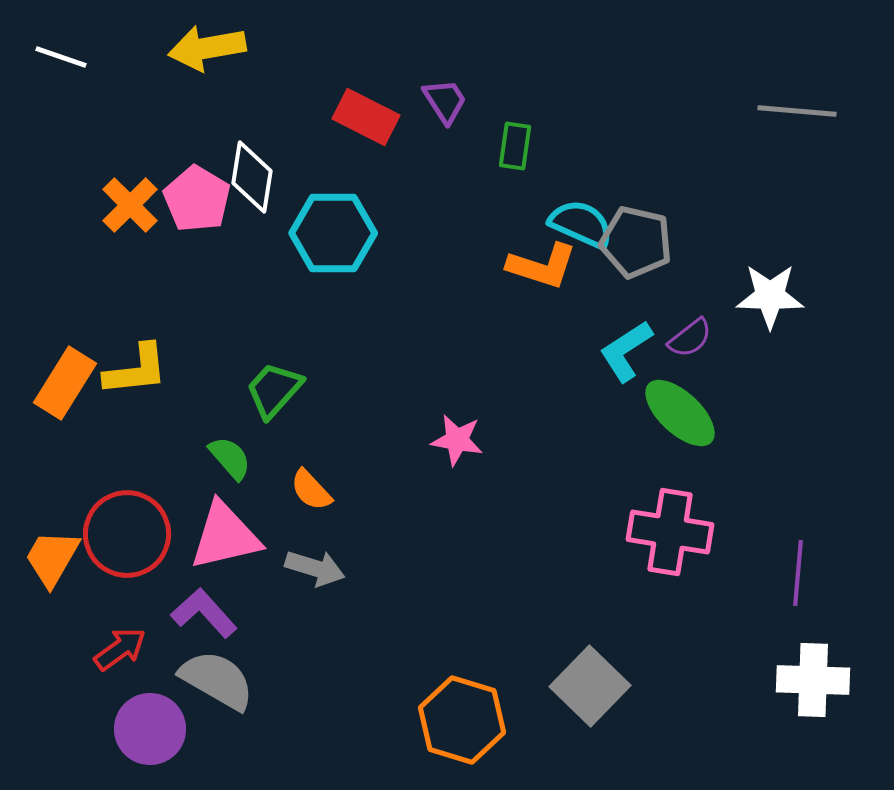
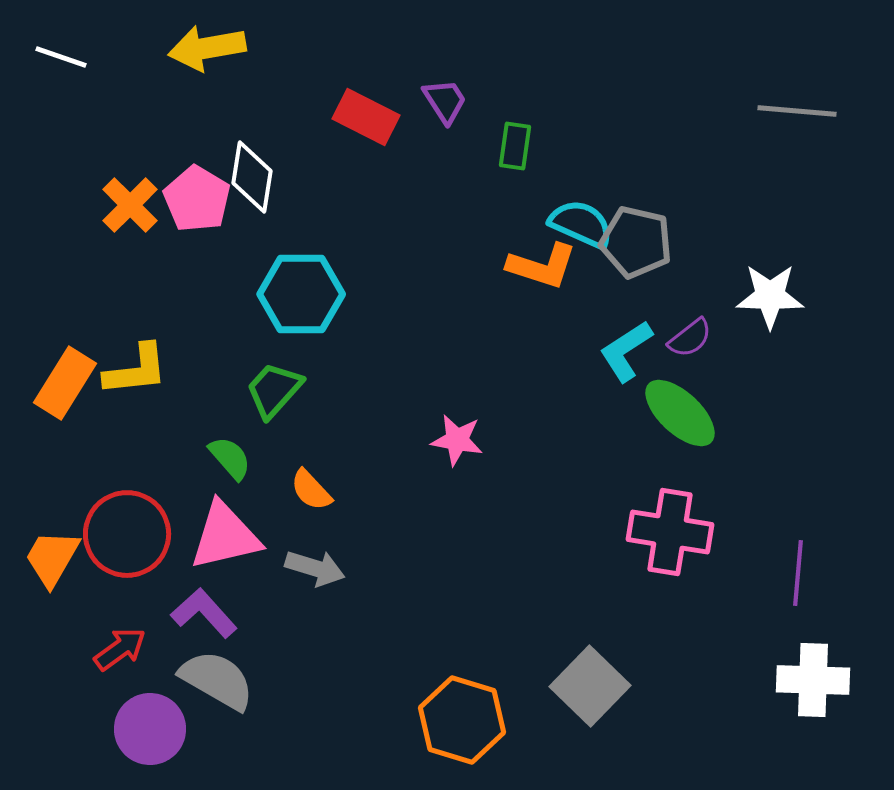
cyan hexagon: moved 32 px left, 61 px down
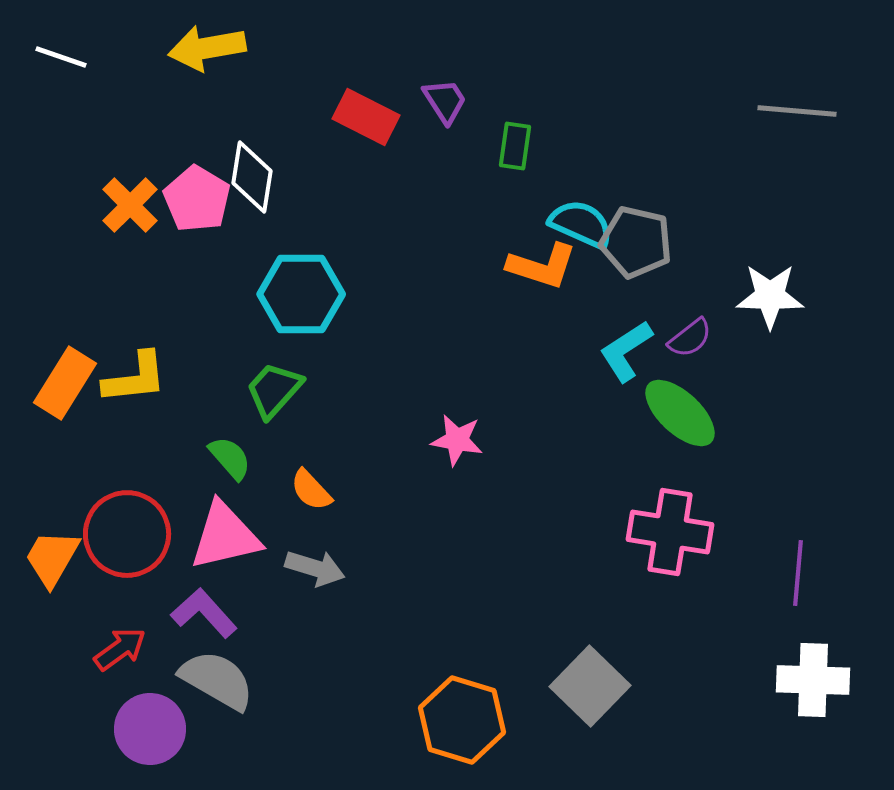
yellow L-shape: moved 1 px left, 8 px down
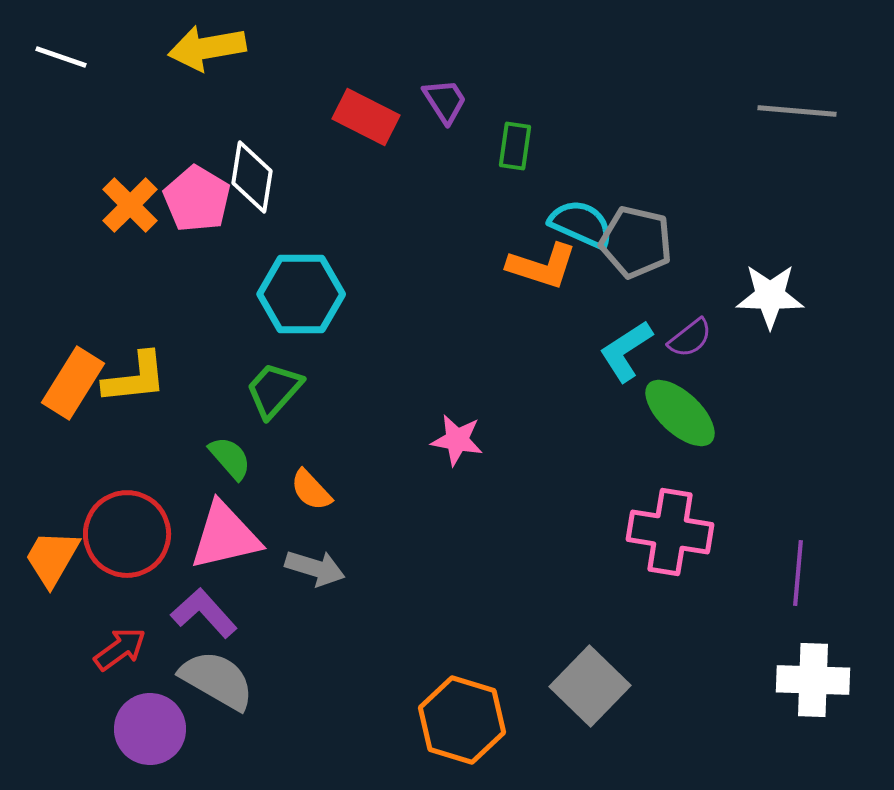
orange rectangle: moved 8 px right
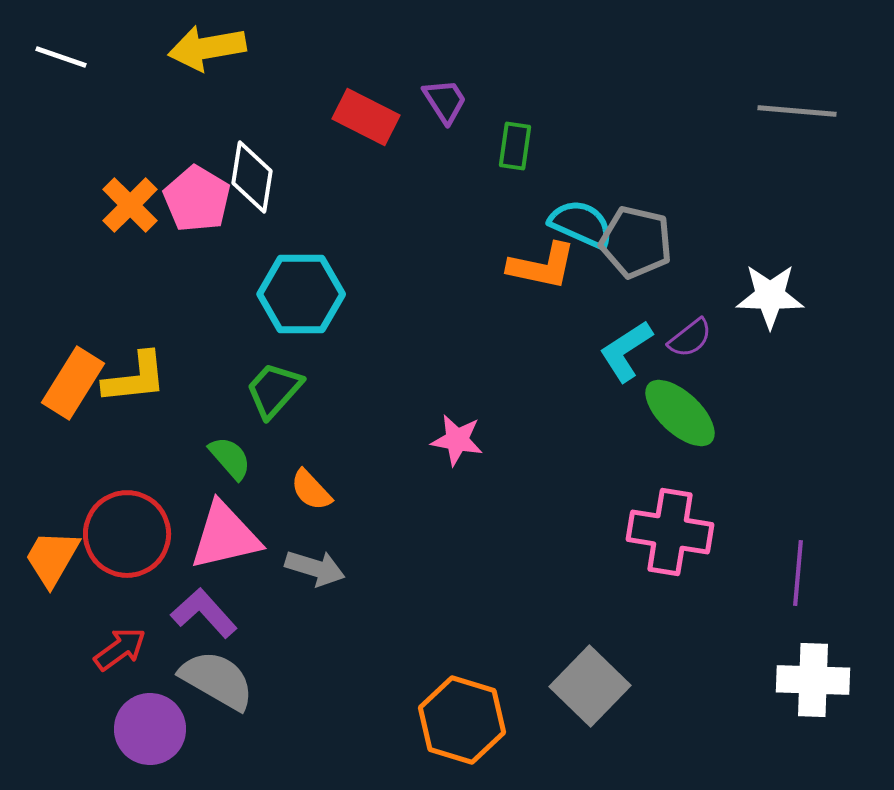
orange L-shape: rotated 6 degrees counterclockwise
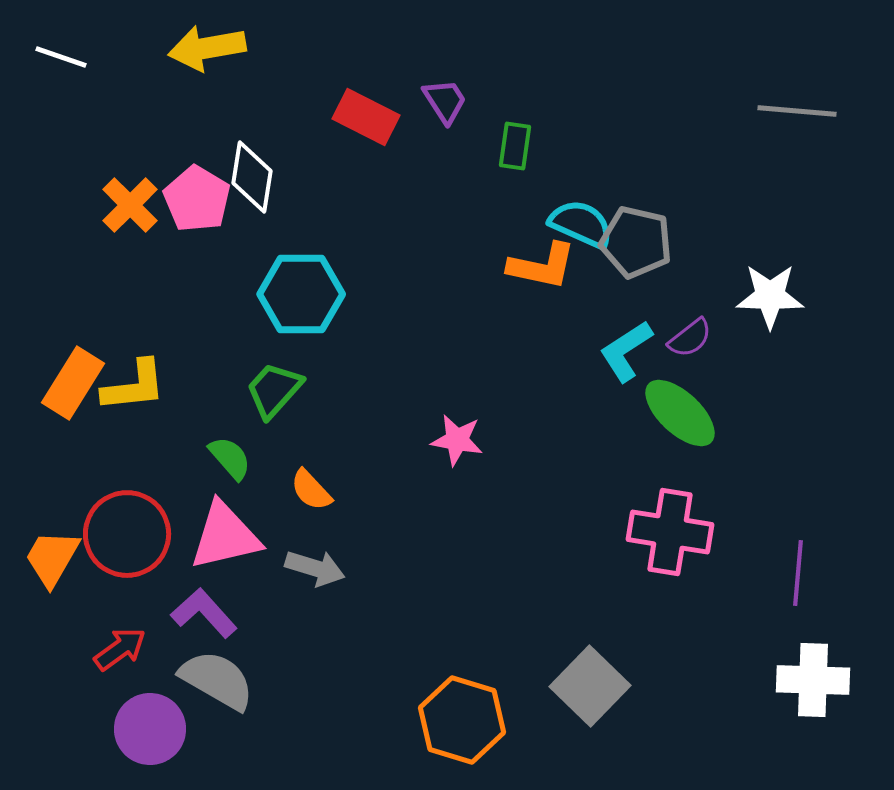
yellow L-shape: moved 1 px left, 8 px down
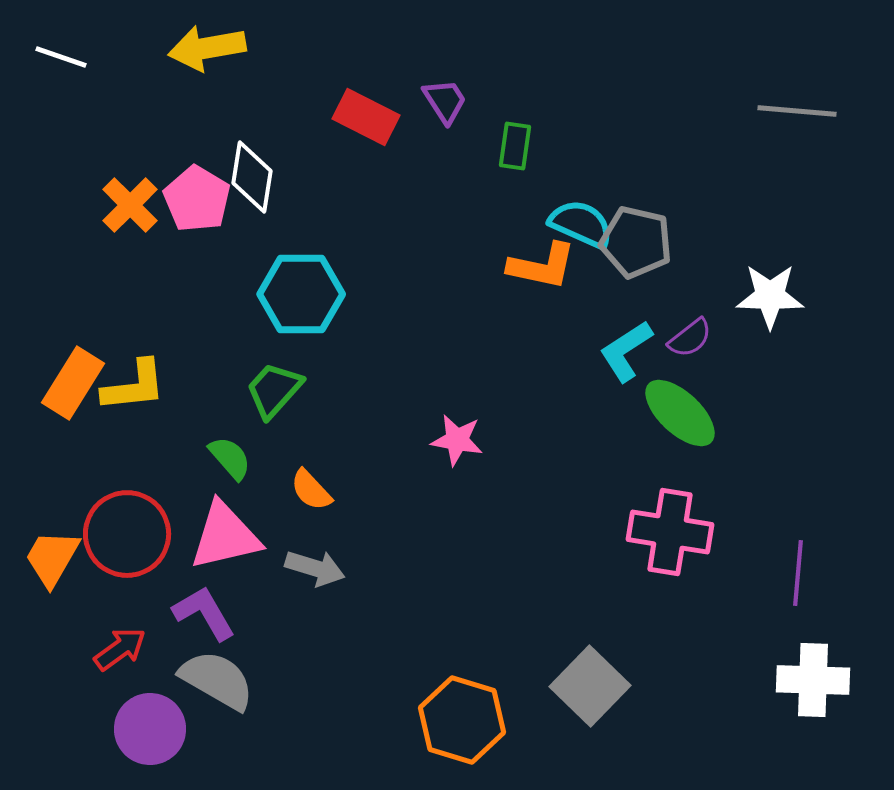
purple L-shape: rotated 12 degrees clockwise
